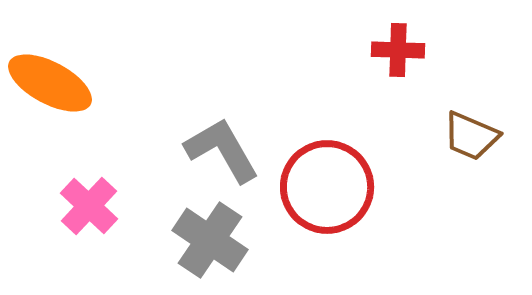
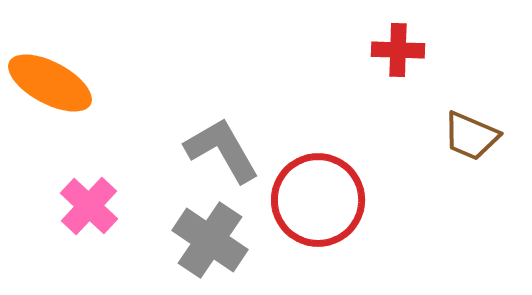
red circle: moved 9 px left, 13 px down
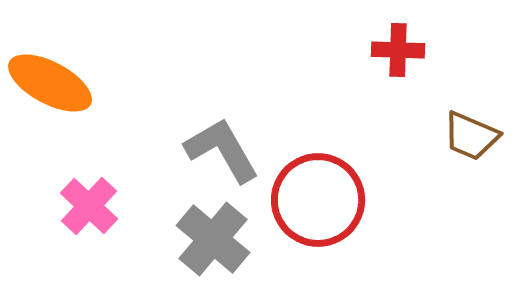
gray cross: moved 3 px right, 1 px up; rotated 6 degrees clockwise
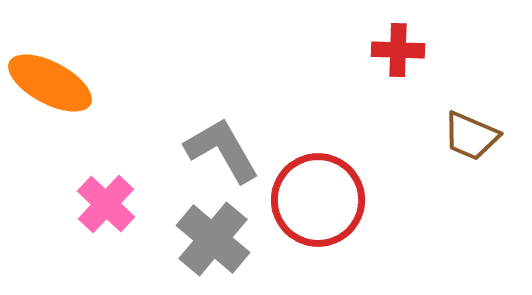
pink cross: moved 17 px right, 2 px up
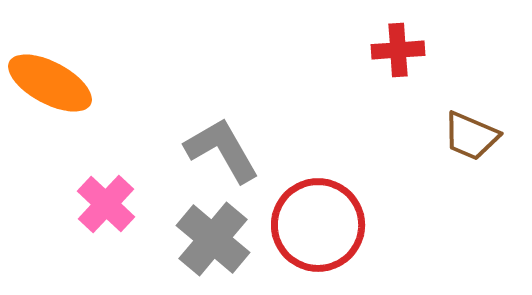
red cross: rotated 6 degrees counterclockwise
red circle: moved 25 px down
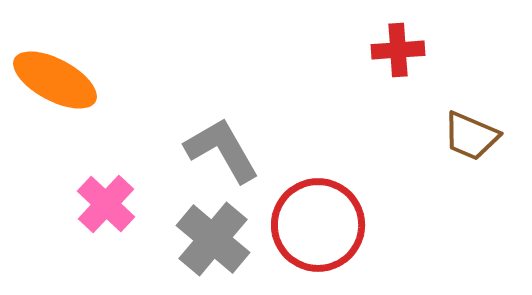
orange ellipse: moved 5 px right, 3 px up
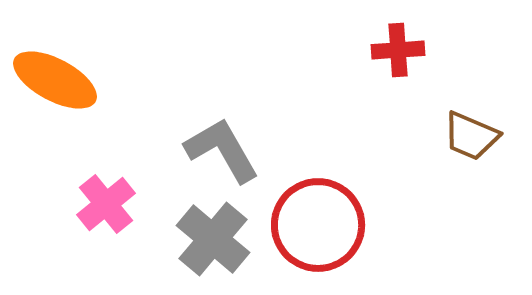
pink cross: rotated 8 degrees clockwise
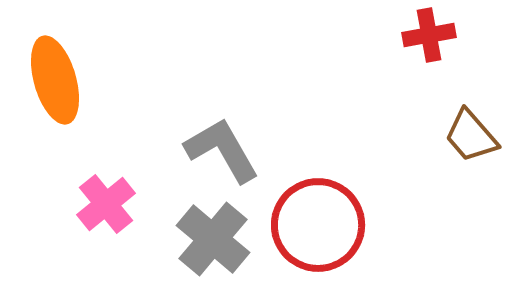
red cross: moved 31 px right, 15 px up; rotated 6 degrees counterclockwise
orange ellipse: rotated 46 degrees clockwise
brown trapezoid: rotated 26 degrees clockwise
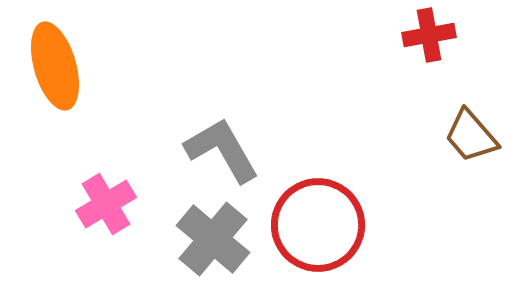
orange ellipse: moved 14 px up
pink cross: rotated 8 degrees clockwise
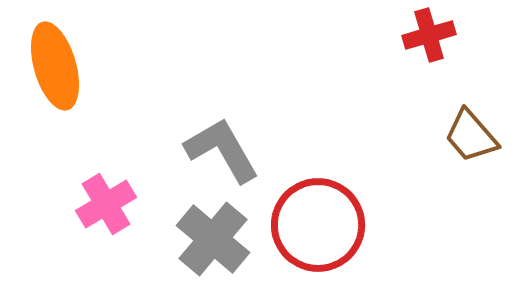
red cross: rotated 6 degrees counterclockwise
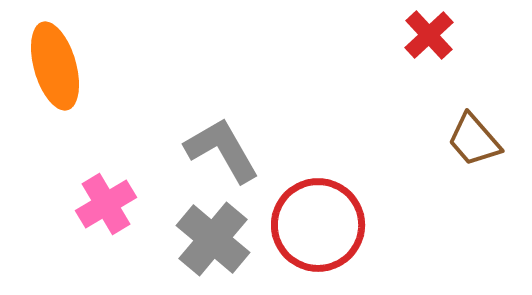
red cross: rotated 27 degrees counterclockwise
brown trapezoid: moved 3 px right, 4 px down
